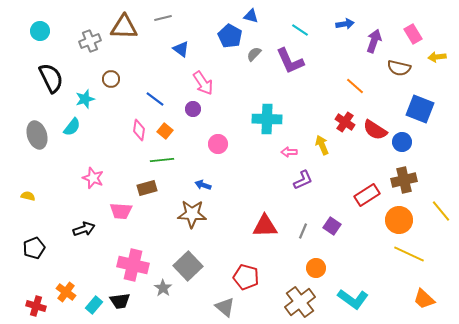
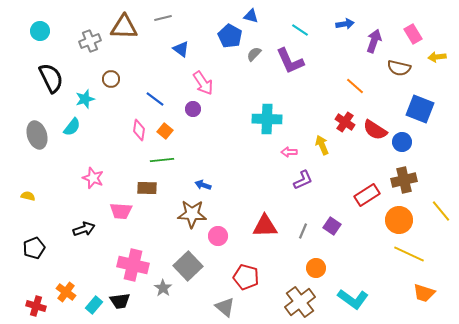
pink circle at (218, 144): moved 92 px down
brown rectangle at (147, 188): rotated 18 degrees clockwise
orange trapezoid at (424, 299): moved 6 px up; rotated 25 degrees counterclockwise
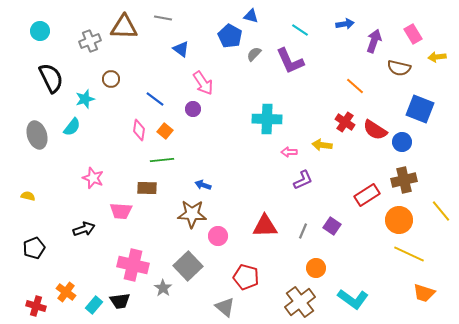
gray line at (163, 18): rotated 24 degrees clockwise
yellow arrow at (322, 145): rotated 60 degrees counterclockwise
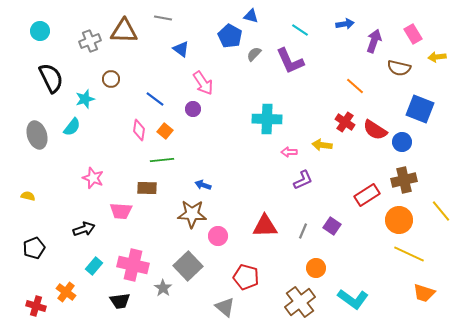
brown triangle at (124, 27): moved 4 px down
cyan rectangle at (94, 305): moved 39 px up
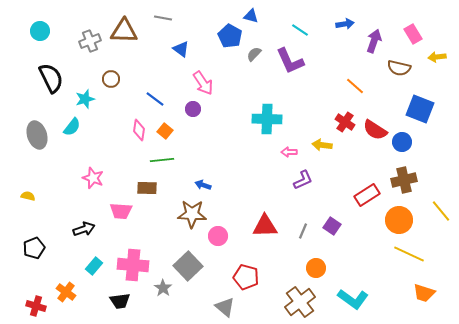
pink cross at (133, 265): rotated 8 degrees counterclockwise
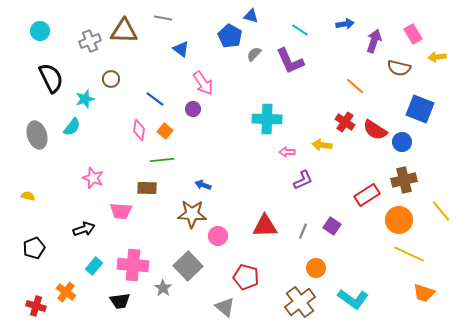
pink arrow at (289, 152): moved 2 px left
